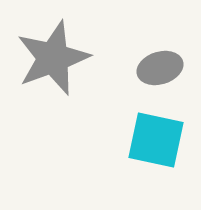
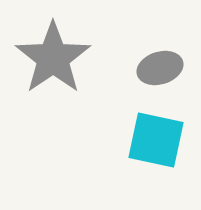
gray star: rotated 14 degrees counterclockwise
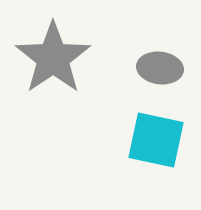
gray ellipse: rotated 24 degrees clockwise
